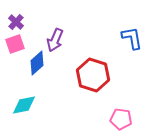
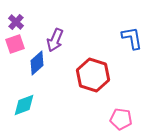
cyan diamond: rotated 10 degrees counterclockwise
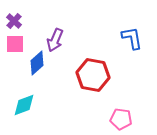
purple cross: moved 2 px left, 1 px up
pink square: rotated 18 degrees clockwise
red hexagon: rotated 8 degrees counterclockwise
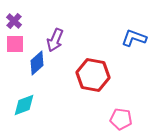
blue L-shape: moved 2 px right; rotated 60 degrees counterclockwise
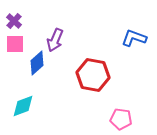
cyan diamond: moved 1 px left, 1 px down
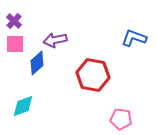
purple arrow: rotated 55 degrees clockwise
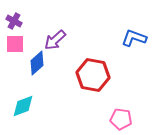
purple cross: rotated 14 degrees counterclockwise
purple arrow: rotated 30 degrees counterclockwise
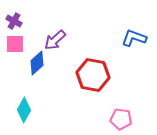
cyan diamond: moved 1 px right, 4 px down; rotated 40 degrees counterclockwise
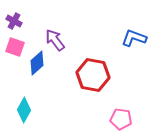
purple arrow: rotated 95 degrees clockwise
pink square: moved 3 px down; rotated 18 degrees clockwise
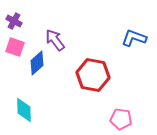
cyan diamond: rotated 30 degrees counterclockwise
